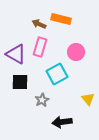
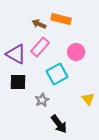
pink rectangle: rotated 24 degrees clockwise
black square: moved 2 px left
black arrow: moved 3 px left, 2 px down; rotated 120 degrees counterclockwise
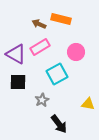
pink rectangle: rotated 18 degrees clockwise
yellow triangle: moved 5 px down; rotated 40 degrees counterclockwise
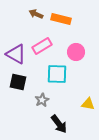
brown arrow: moved 3 px left, 10 px up
pink rectangle: moved 2 px right, 1 px up
cyan square: rotated 30 degrees clockwise
black square: rotated 12 degrees clockwise
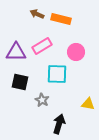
brown arrow: moved 1 px right
purple triangle: moved 2 px up; rotated 30 degrees counterclockwise
black square: moved 2 px right
gray star: rotated 16 degrees counterclockwise
black arrow: rotated 126 degrees counterclockwise
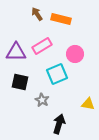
brown arrow: rotated 32 degrees clockwise
pink circle: moved 1 px left, 2 px down
cyan square: rotated 25 degrees counterclockwise
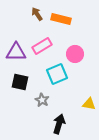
yellow triangle: moved 1 px right
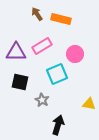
black arrow: moved 1 px left, 1 px down
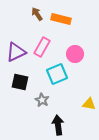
pink rectangle: moved 1 px down; rotated 30 degrees counterclockwise
purple triangle: rotated 25 degrees counterclockwise
black arrow: rotated 24 degrees counterclockwise
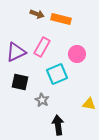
brown arrow: rotated 144 degrees clockwise
pink circle: moved 2 px right
